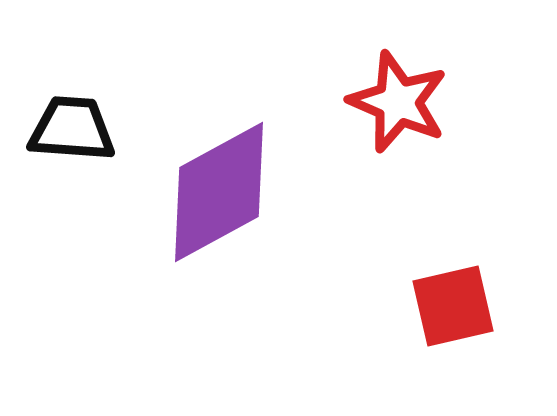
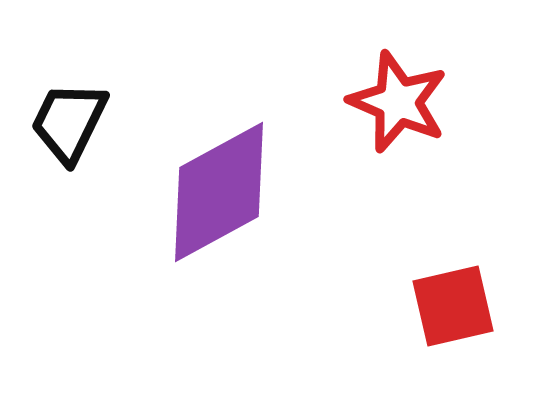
black trapezoid: moved 3 px left, 7 px up; rotated 68 degrees counterclockwise
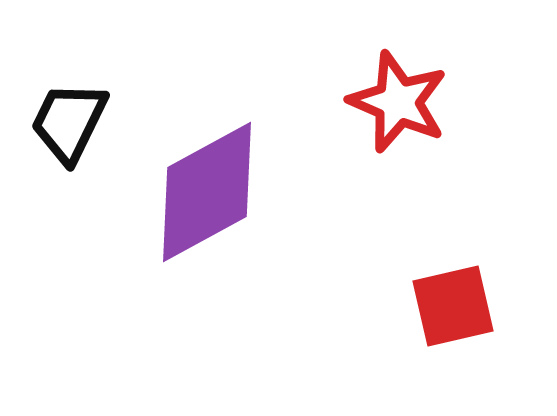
purple diamond: moved 12 px left
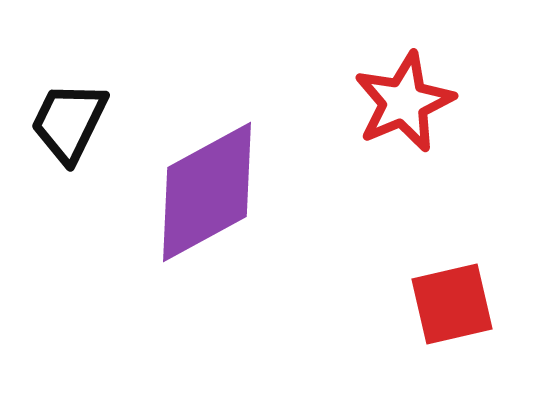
red star: moved 6 px right; rotated 26 degrees clockwise
red square: moved 1 px left, 2 px up
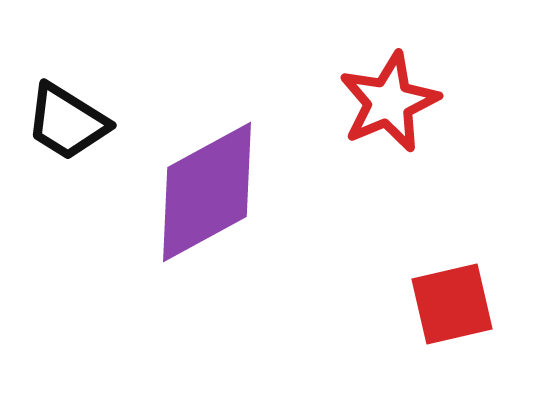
red star: moved 15 px left
black trapezoid: moved 2 px left; rotated 84 degrees counterclockwise
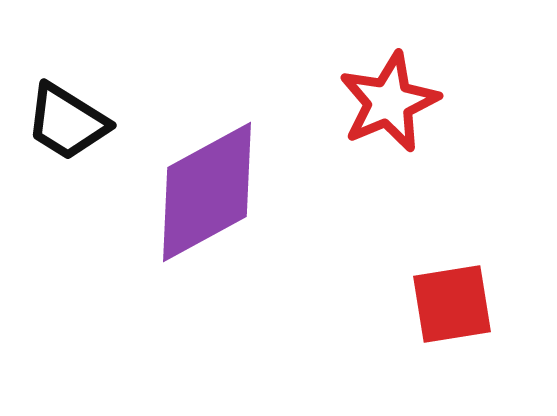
red square: rotated 4 degrees clockwise
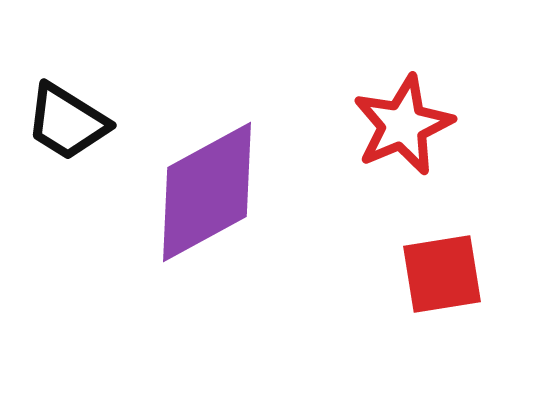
red star: moved 14 px right, 23 px down
red square: moved 10 px left, 30 px up
